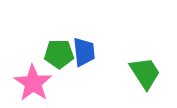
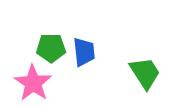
green pentagon: moved 8 px left, 6 px up
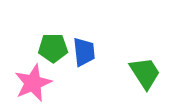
green pentagon: moved 2 px right
pink star: rotated 15 degrees clockwise
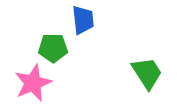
blue trapezoid: moved 1 px left, 32 px up
green trapezoid: moved 2 px right
